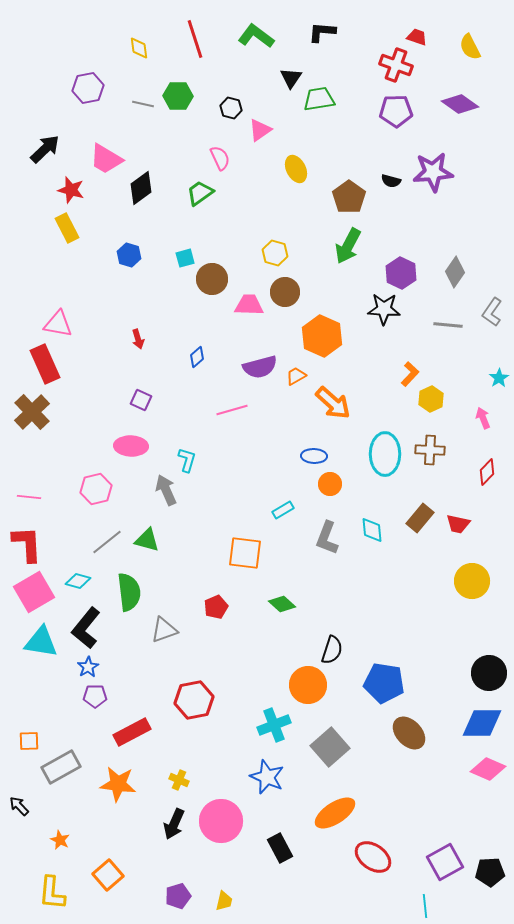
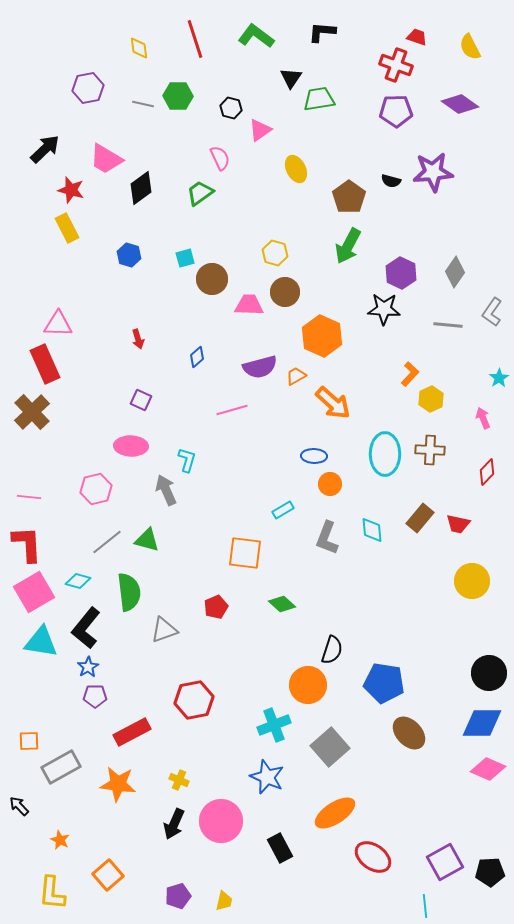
pink triangle at (58, 324): rotated 8 degrees counterclockwise
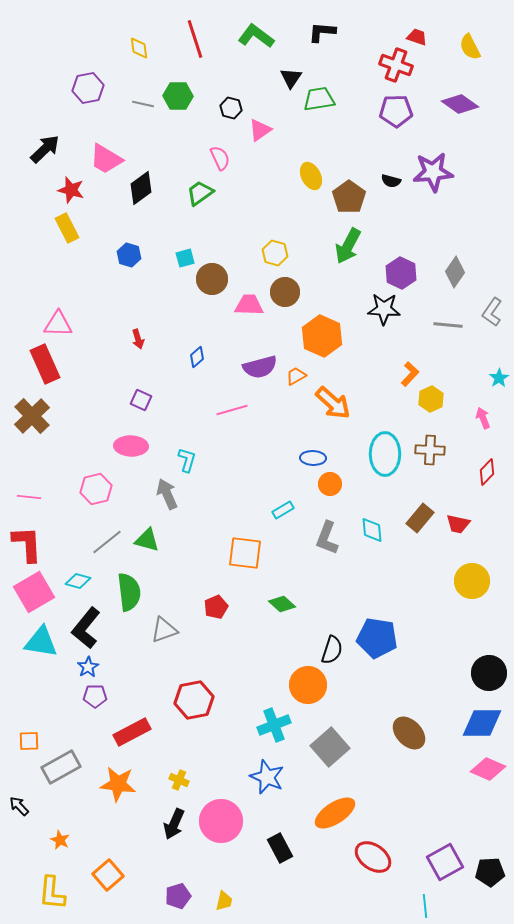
yellow ellipse at (296, 169): moved 15 px right, 7 px down
brown cross at (32, 412): moved 4 px down
blue ellipse at (314, 456): moved 1 px left, 2 px down
gray arrow at (166, 490): moved 1 px right, 4 px down
blue pentagon at (384, 683): moved 7 px left, 45 px up
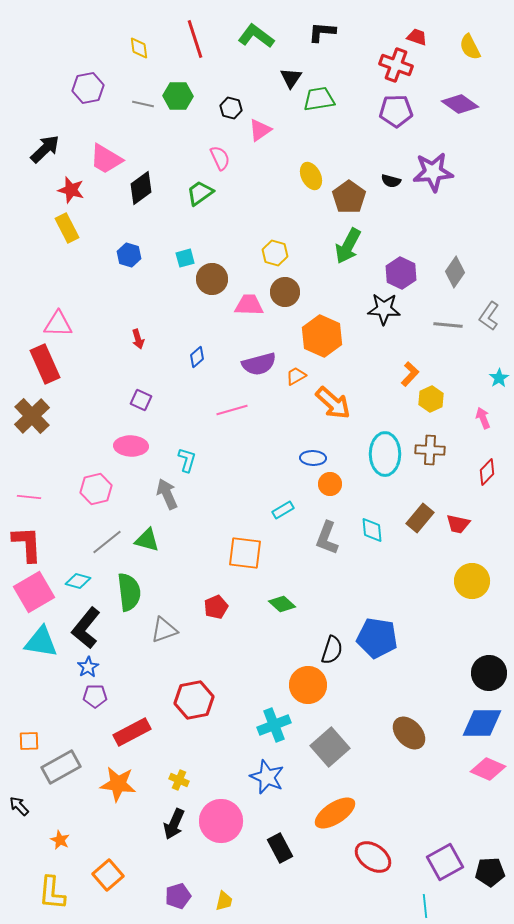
gray L-shape at (492, 312): moved 3 px left, 4 px down
purple semicircle at (260, 367): moved 1 px left, 3 px up
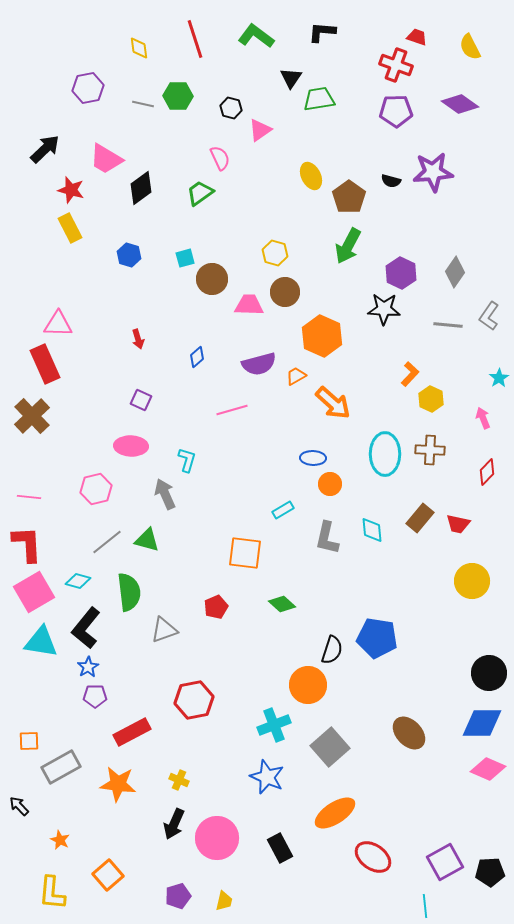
yellow rectangle at (67, 228): moved 3 px right
yellow hexagon at (431, 399): rotated 10 degrees counterclockwise
gray arrow at (167, 494): moved 2 px left
gray L-shape at (327, 538): rotated 8 degrees counterclockwise
pink circle at (221, 821): moved 4 px left, 17 px down
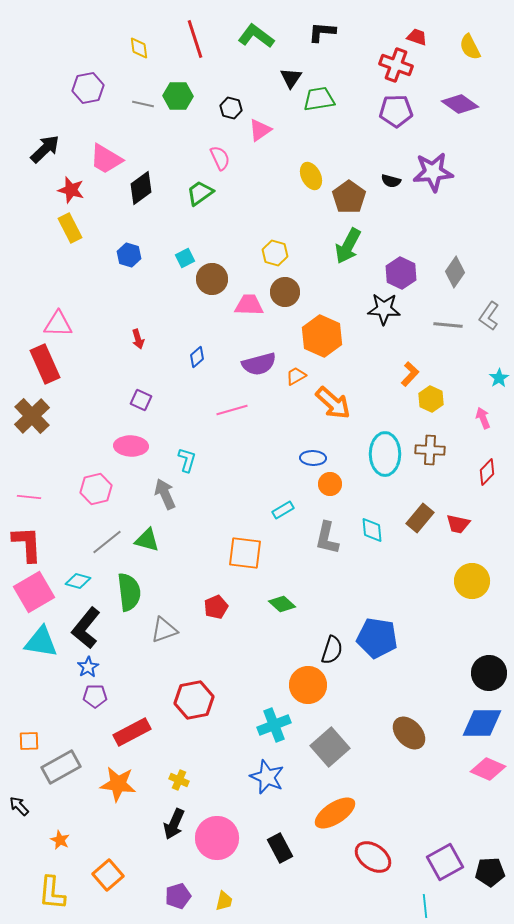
cyan square at (185, 258): rotated 12 degrees counterclockwise
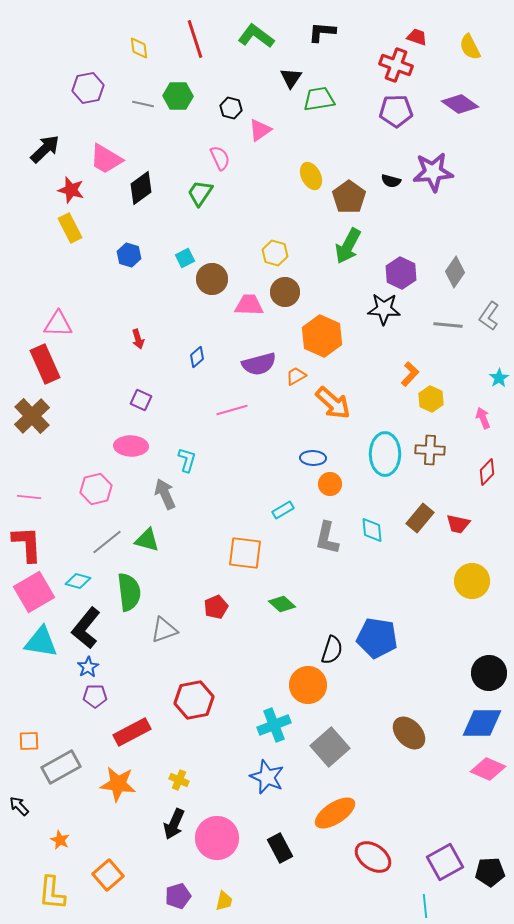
green trapezoid at (200, 193): rotated 20 degrees counterclockwise
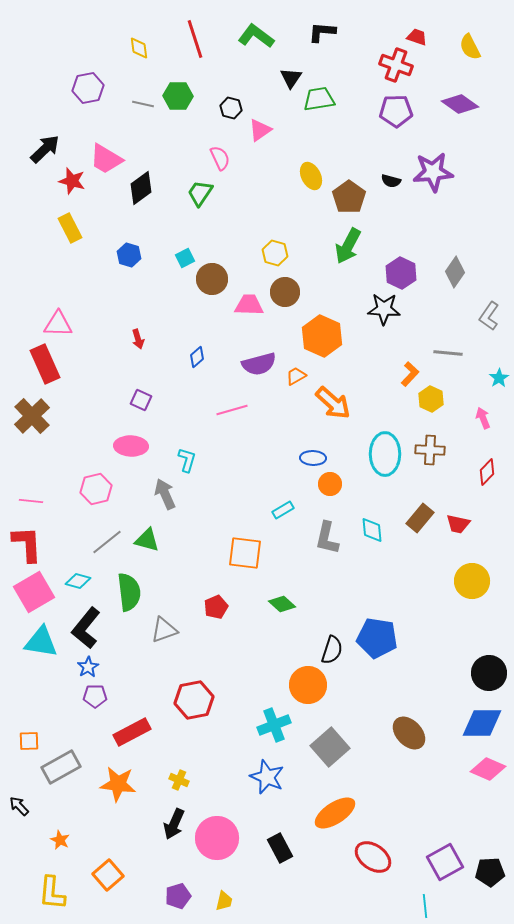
red star at (71, 190): moved 1 px right, 9 px up
gray line at (448, 325): moved 28 px down
pink line at (29, 497): moved 2 px right, 4 px down
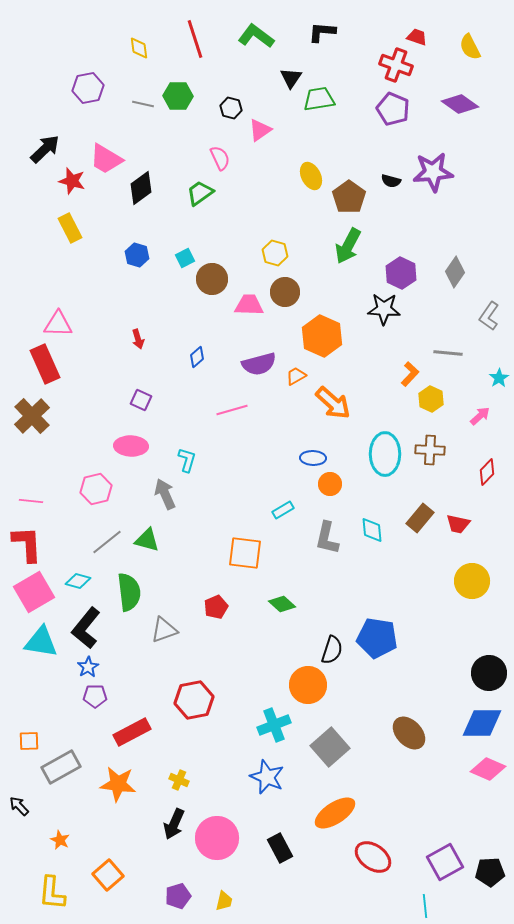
purple pentagon at (396, 111): moved 3 px left, 2 px up; rotated 24 degrees clockwise
green trapezoid at (200, 193): rotated 20 degrees clockwise
blue hexagon at (129, 255): moved 8 px right
pink arrow at (483, 418): moved 3 px left, 2 px up; rotated 70 degrees clockwise
